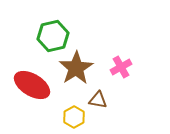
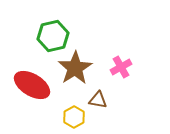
brown star: moved 1 px left
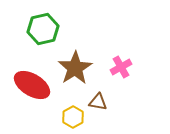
green hexagon: moved 10 px left, 7 px up
brown triangle: moved 2 px down
yellow hexagon: moved 1 px left
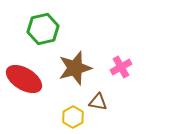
brown star: rotated 16 degrees clockwise
red ellipse: moved 8 px left, 6 px up
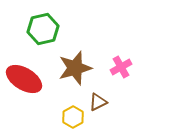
brown triangle: rotated 36 degrees counterclockwise
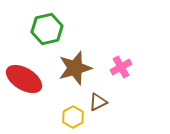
green hexagon: moved 4 px right
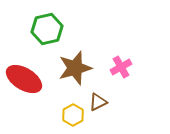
yellow hexagon: moved 2 px up
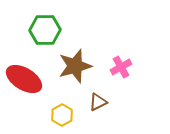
green hexagon: moved 2 px left, 1 px down; rotated 12 degrees clockwise
brown star: moved 2 px up
yellow hexagon: moved 11 px left
